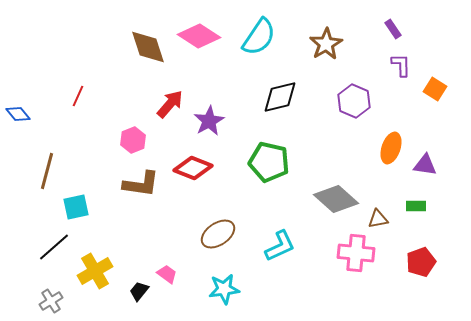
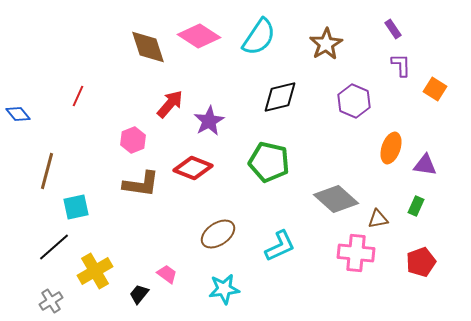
green rectangle: rotated 66 degrees counterclockwise
black trapezoid: moved 3 px down
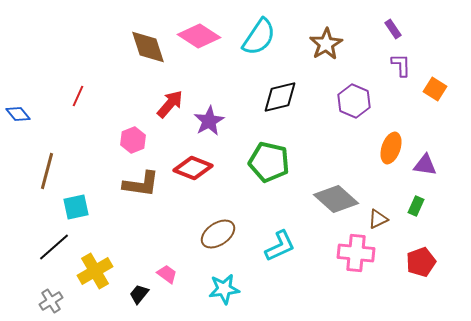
brown triangle: rotated 15 degrees counterclockwise
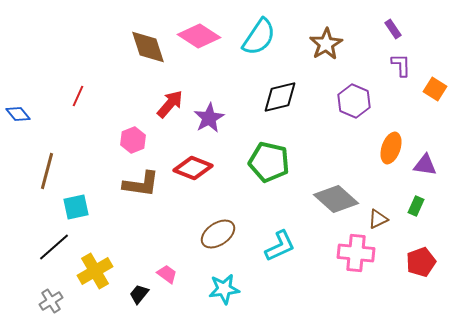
purple star: moved 3 px up
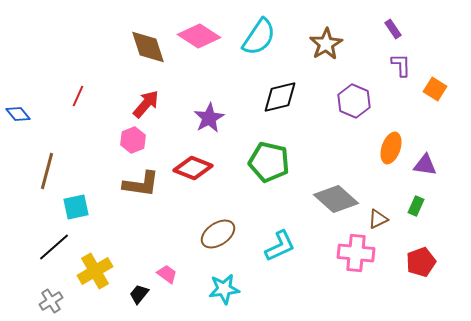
red arrow: moved 24 px left
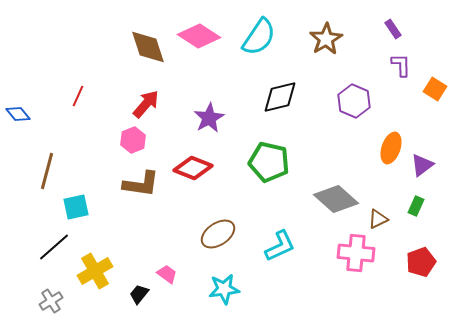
brown star: moved 5 px up
purple triangle: moved 3 px left; rotated 45 degrees counterclockwise
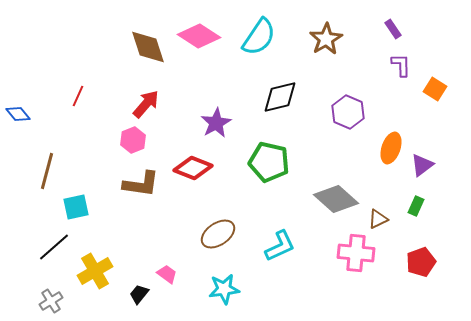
purple hexagon: moved 6 px left, 11 px down
purple star: moved 7 px right, 5 px down
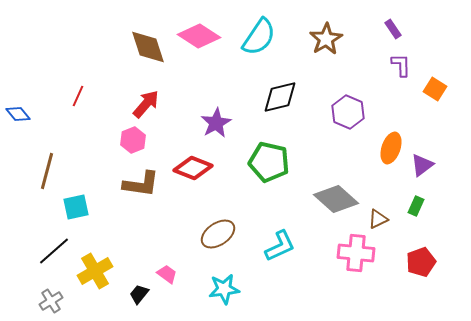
black line: moved 4 px down
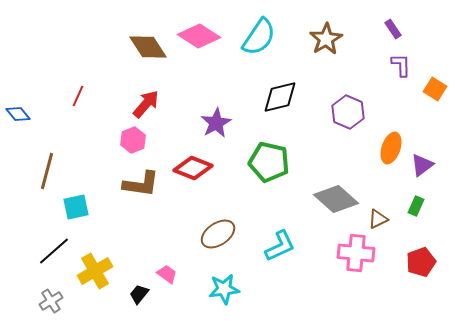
brown diamond: rotated 15 degrees counterclockwise
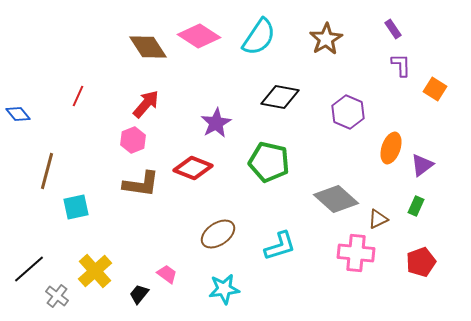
black diamond: rotated 24 degrees clockwise
cyan L-shape: rotated 8 degrees clockwise
black line: moved 25 px left, 18 px down
yellow cross: rotated 12 degrees counterclockwise
gray cross: moved 6 px right, 5 px up; rotated 20 degrees counterclockwise
